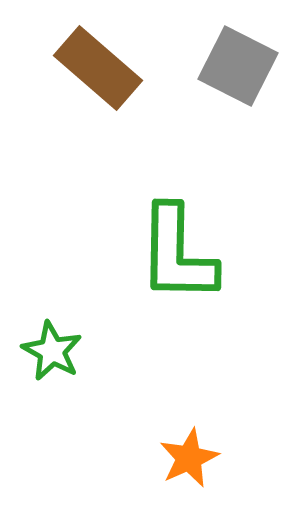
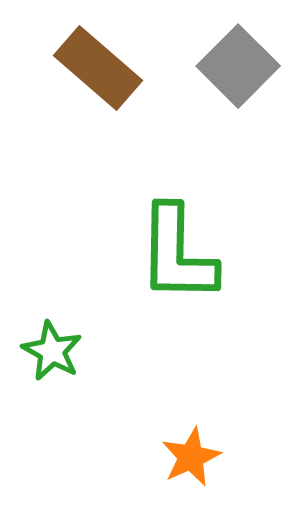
gray square: rotated 18 degrees clockwise
orange star: moved 2 px right, 1 px up
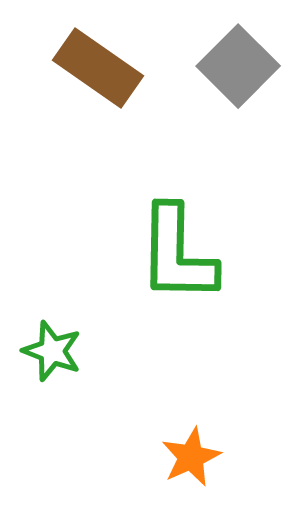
brown rectangle: rotated 6 degrees counterclockwise
green star: rotated 8 degrees counterclockwise
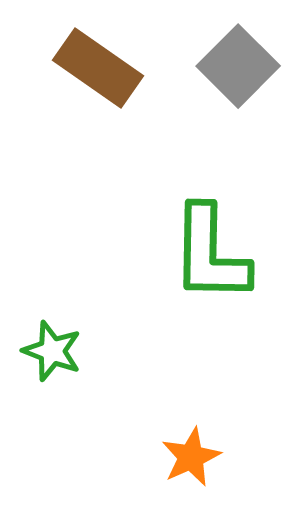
green L-shape: moved 33 px right
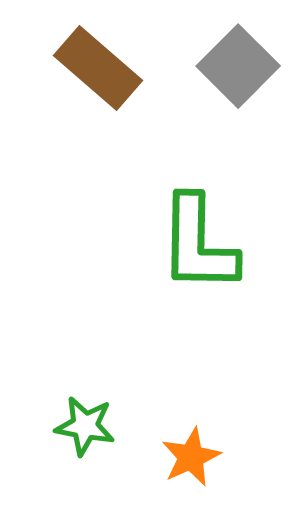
brown rectangle: rotated 6 degrees clockwise
green L-shape: moved 12 px left, 10 px up
green star: moved 33 px right, 75 px down; rotated 10 degrees counterclockwise
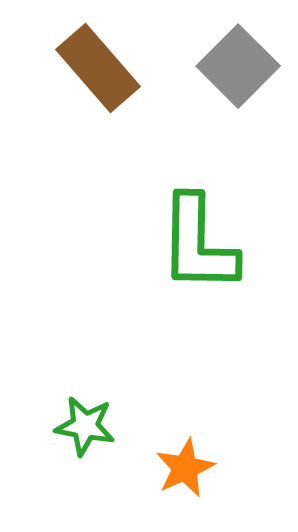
brown rectangle: rotated 8 degrees clockwise
orange star: moved 6 px left, 11 px down
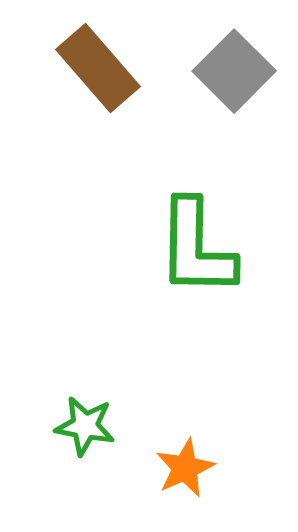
gray square: moved 4 px left, 5 px down
green L-shape: moved 2 px left, 4 px down
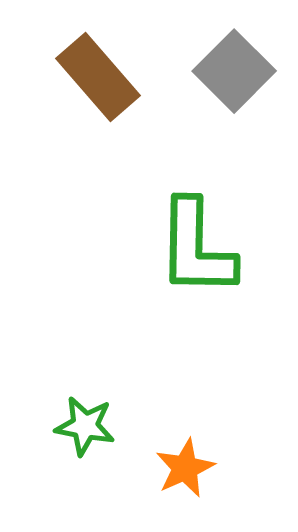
brown rectangle: moved 9 px down
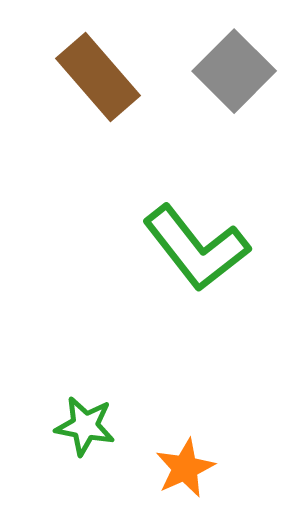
green L-shape: rotated 39 degrees counterclockwise
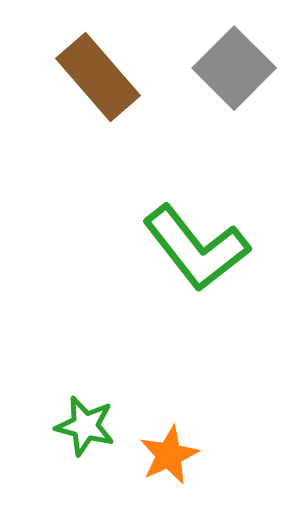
gray square: moved 3 px up
green star: rotated 4 degrees clockwise
orange star: moved 16 px left, 13 px up
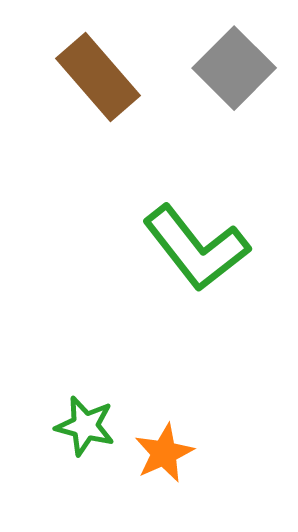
orange star: moved 5 px left, 2 px up
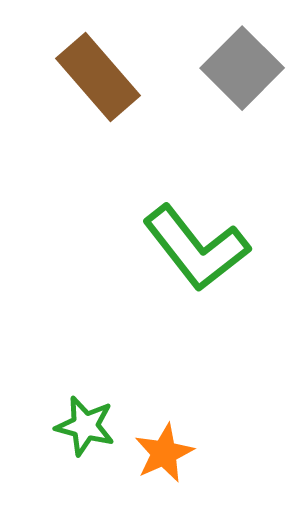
gray square: moved 8 px right
